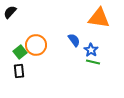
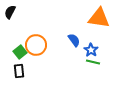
black semicircle: rotated 16 degrees counterclockwise
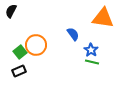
black semicircle: moved 1 px right, 1 px up
orange triangle: moved 4 px right
blue semicircle: moved 1 px left, 6 px up
green line: moved 1 px left
black rectangle: rotated 72 degrees clockwise
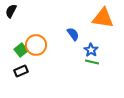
green square: moved 1 px right, 2 px up
black rectangle: moved 2 px right
